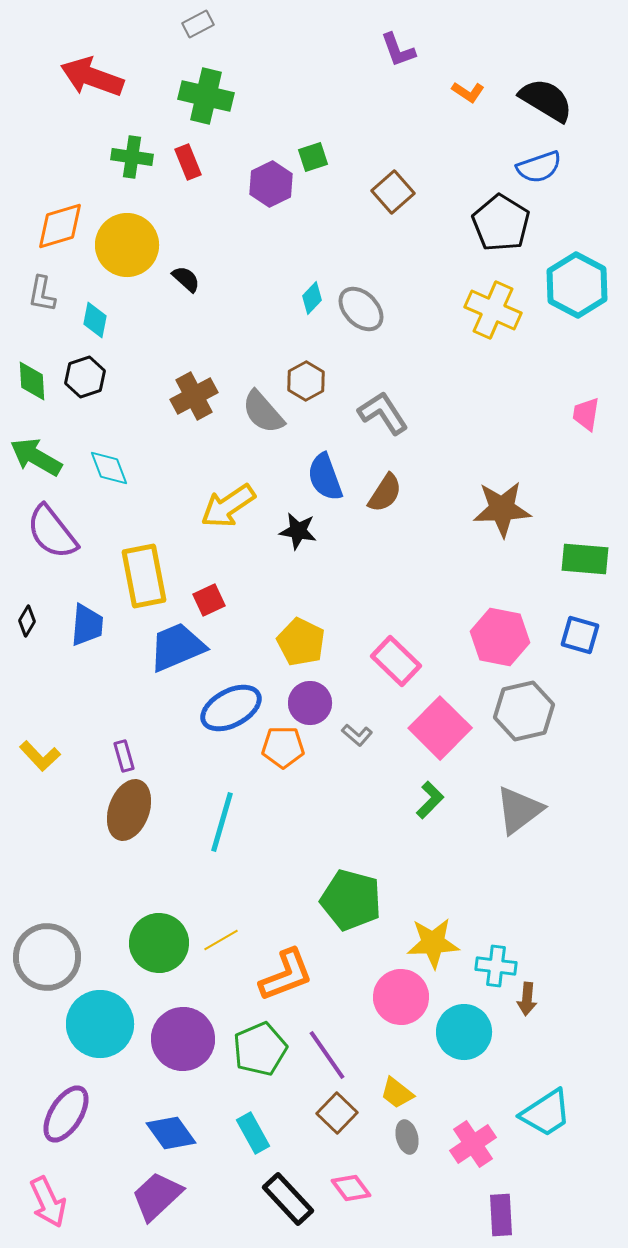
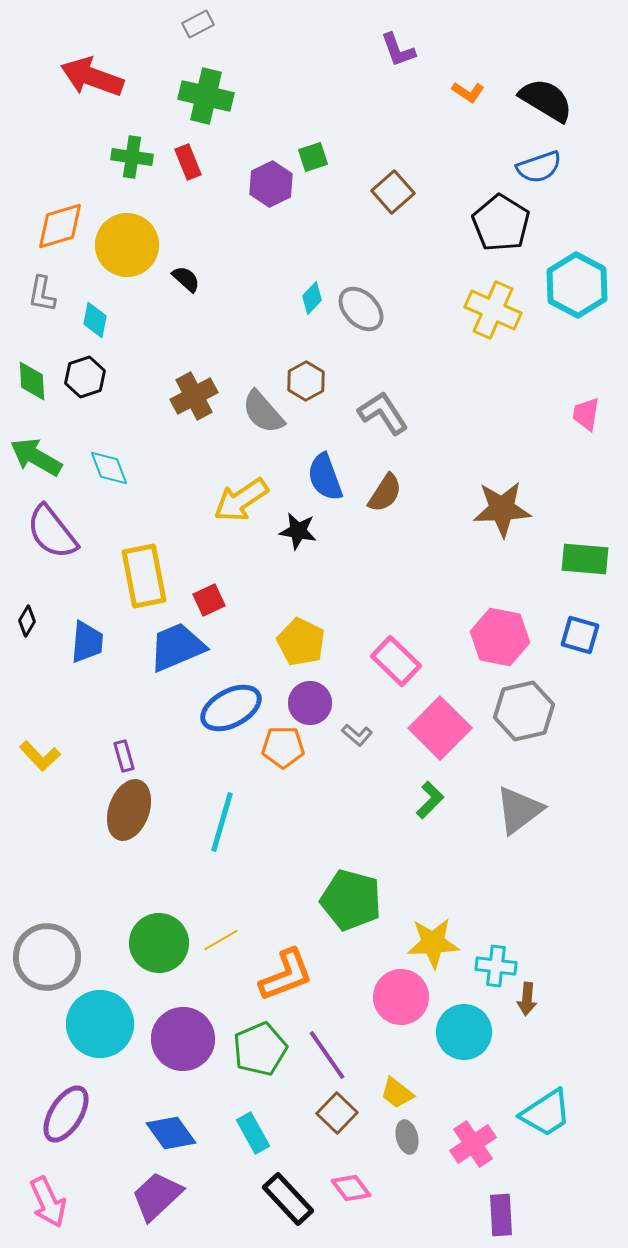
yellow arrow at (228, 506): moved 13 px right, 6 px up
blue trapezoid at (87, 625): moved 17 px down
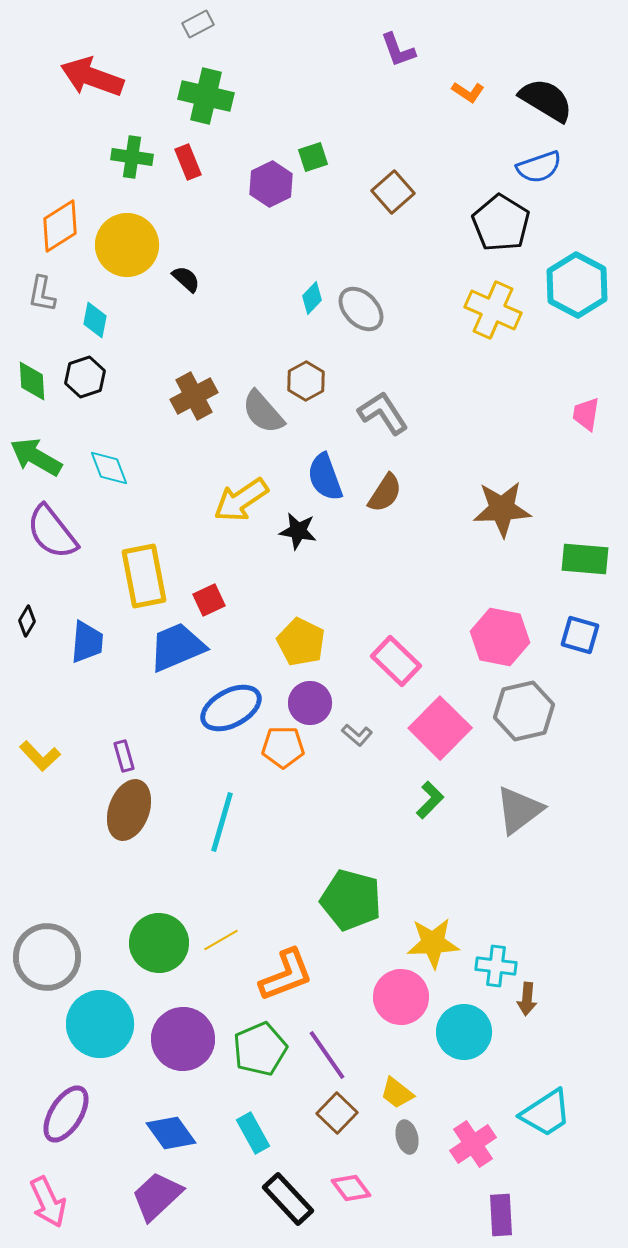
orange diamond at (60, 226): rotated 16 degrees counterclockwise
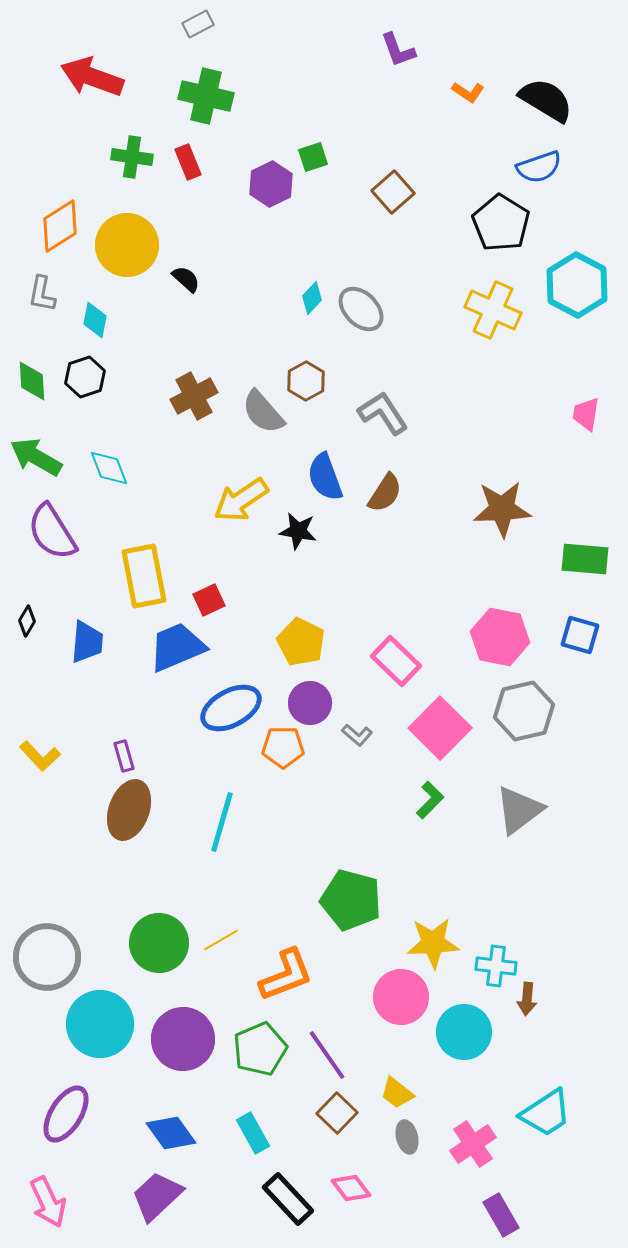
purple semicircle at (52, 532): rotated 6 degrees clockwise
purple rectangle at (501, 1215): rotated 27 degrees counterclockwise
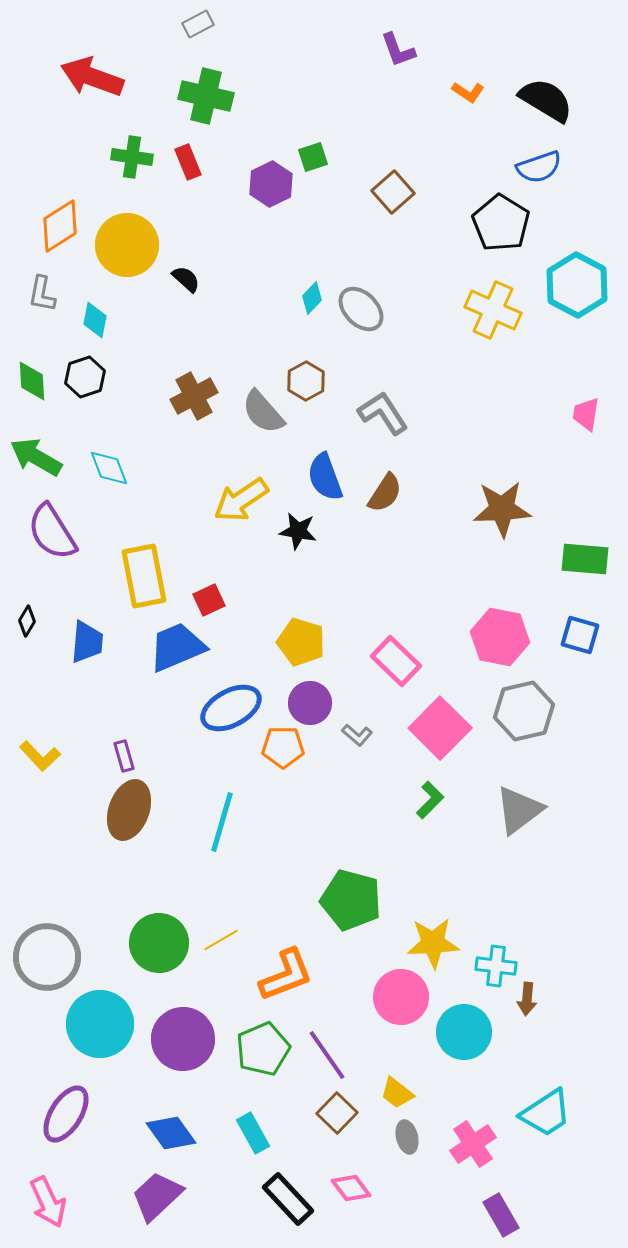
yellow pentagon at (301, 642): rotated 9 degrees counterclockwise
green pentagon at (260, 1049): moved 3 px right
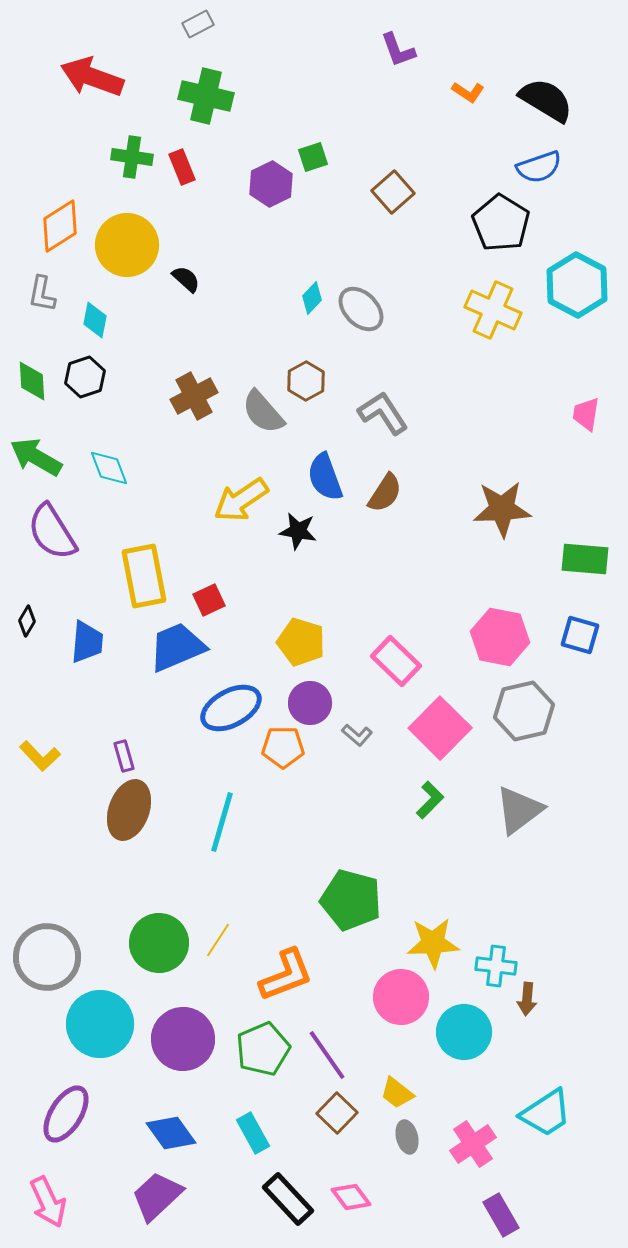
red rectangle at (188, 162): moved 6 px left, 5 px down
yellow line at (221, 940): moved 3 px left; rotated 27 degrees counterclockwise
pink diamond at (351, 1188): moved 9 px down
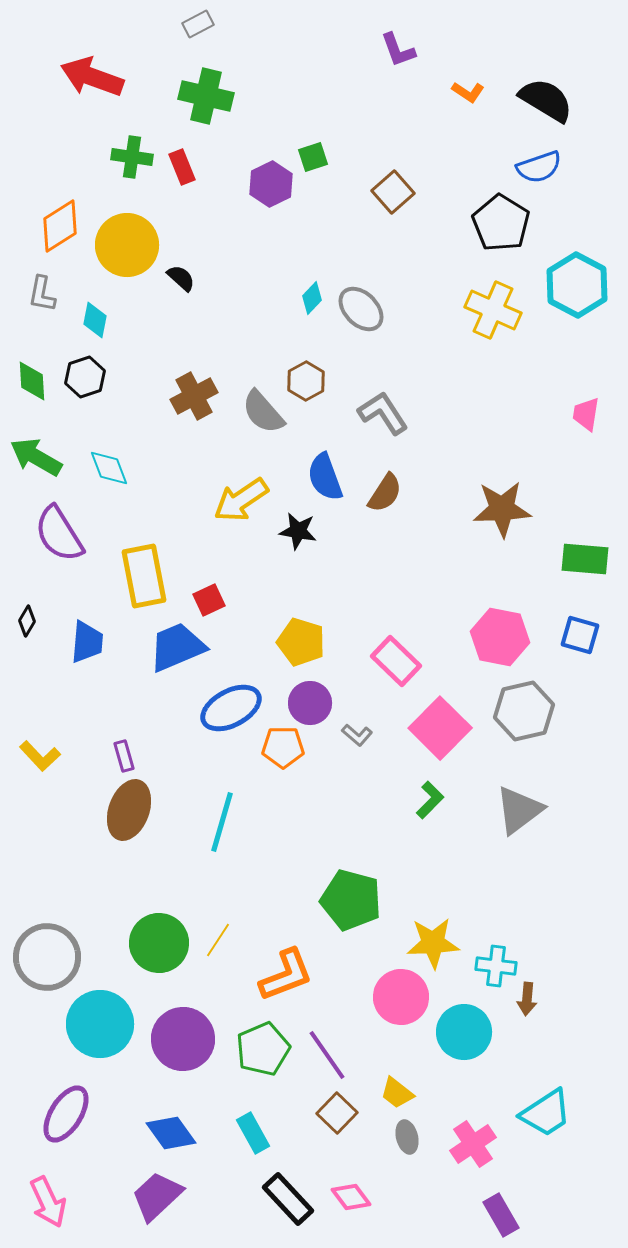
black semicircle at (186, 279): moved 5 px left, 1 px up
purple semicircle at (52, 532): moved 7 px right, 2 px down
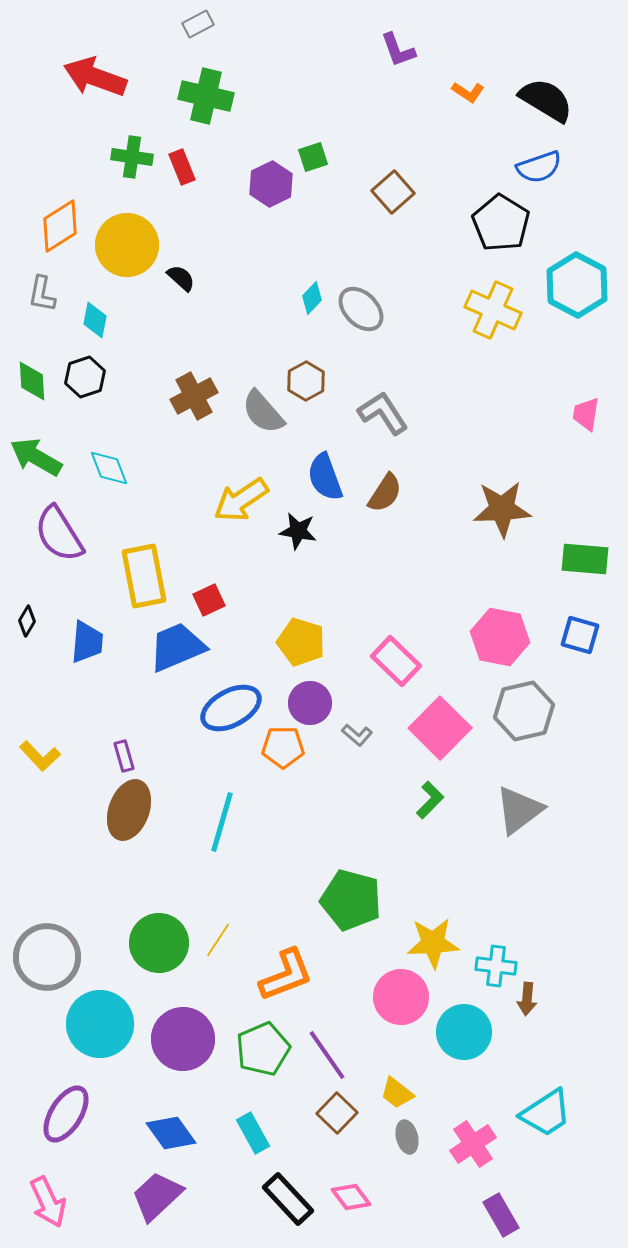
red arrow at (92, 77): moved 3 px right
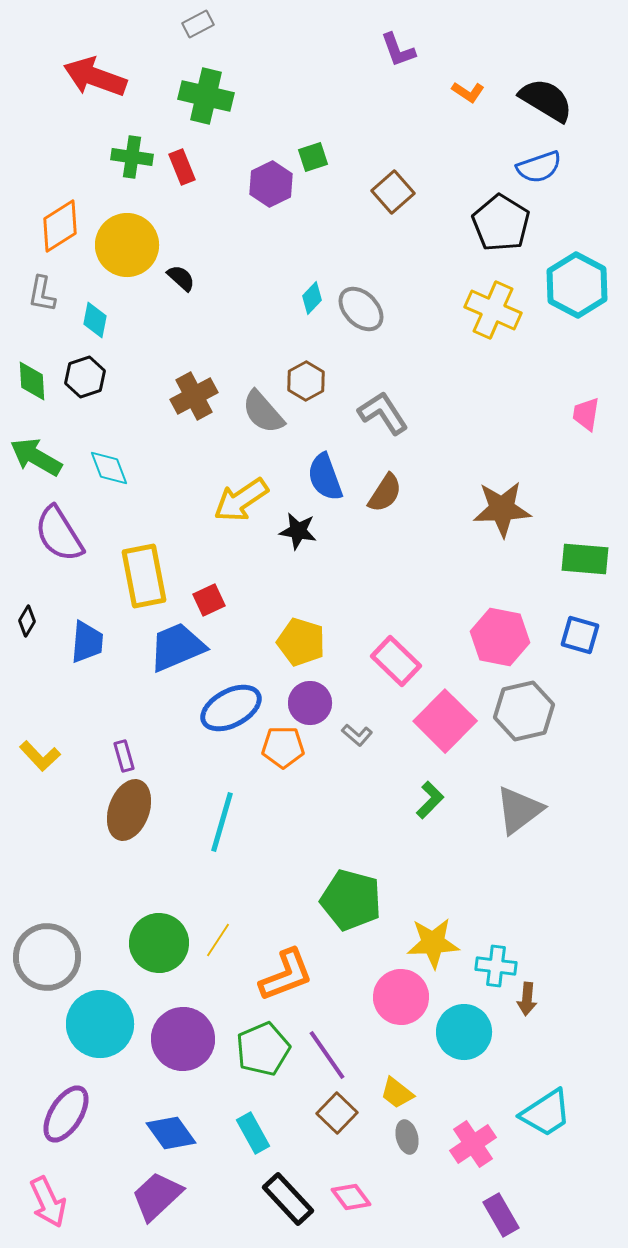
pink square at (440, 728): moved 5 px right, 7 px up
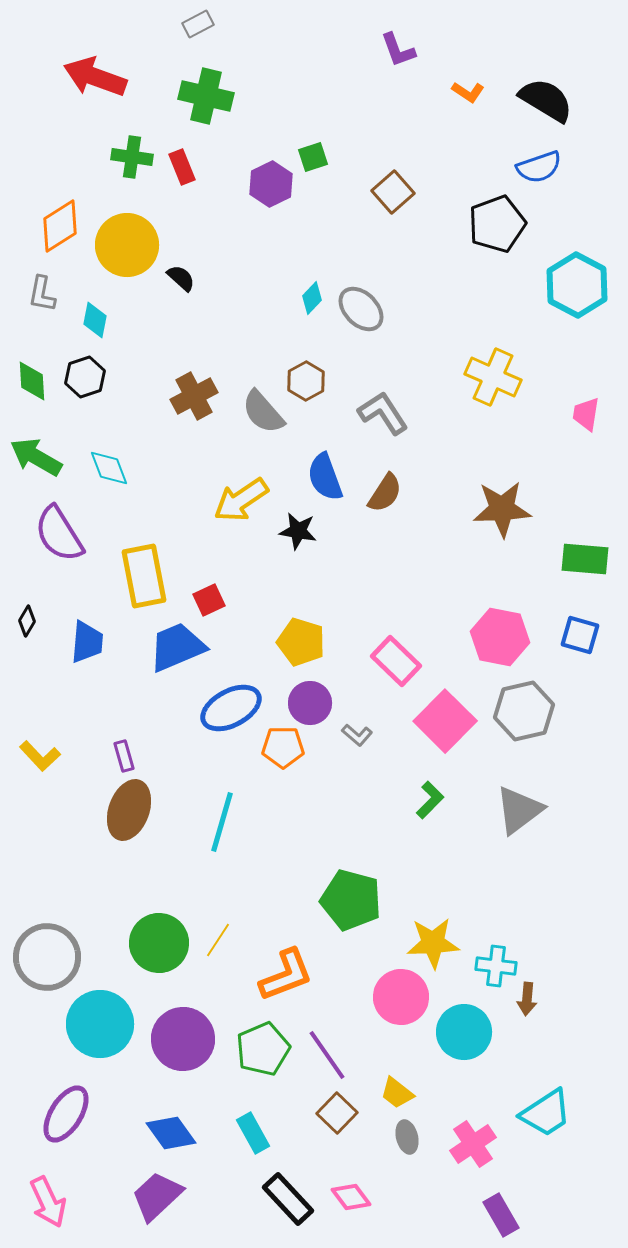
black pentagon at (501, 223): moved 4 px left, 1 px down; rotated 20 degrees clockwise
yellow cross at (493, 310): moved 67 px down
